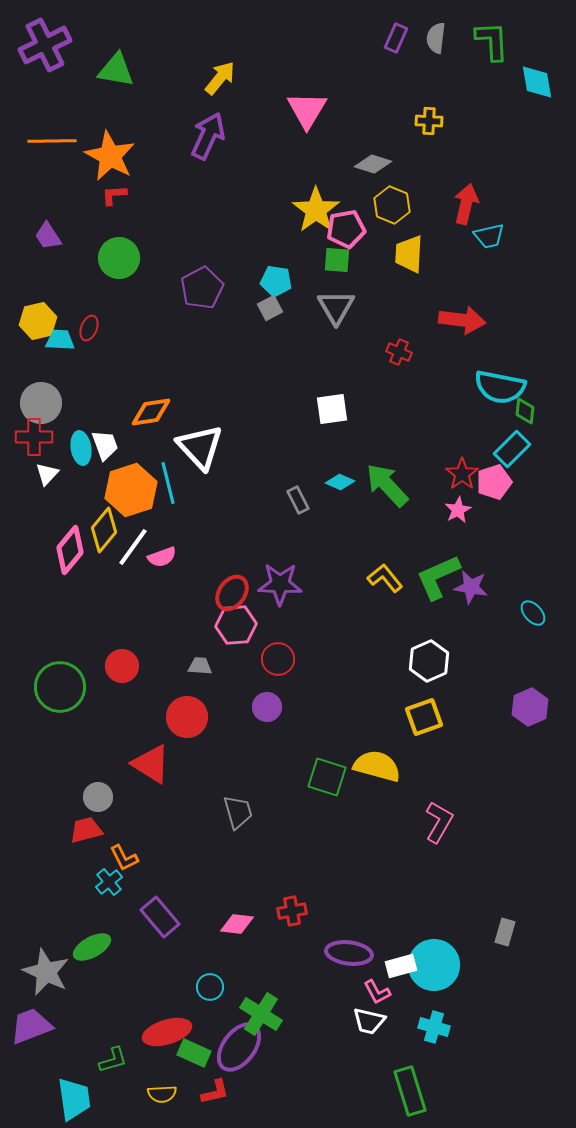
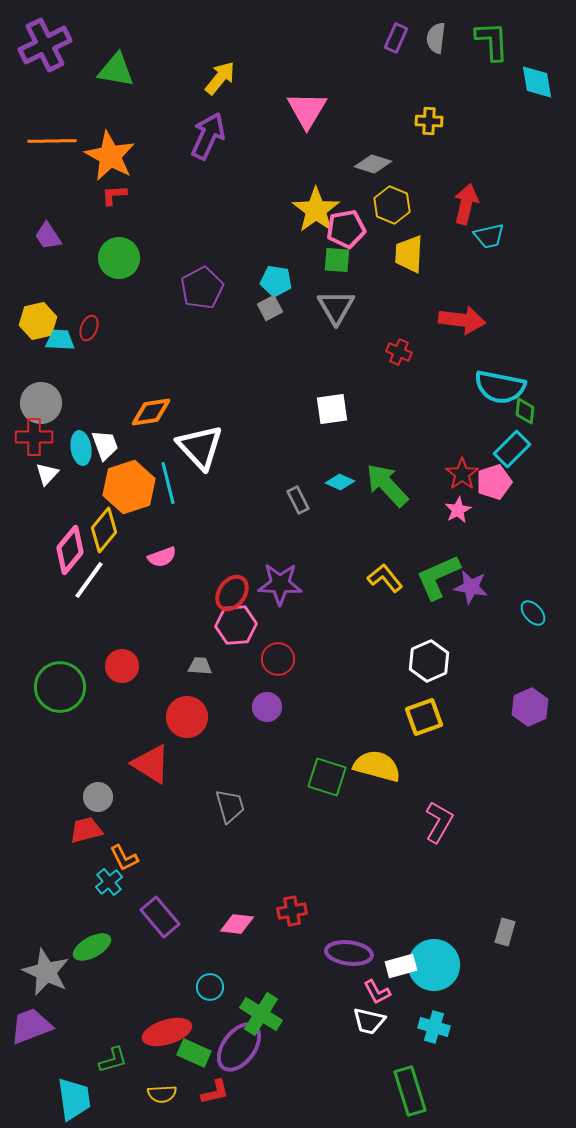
orange hexagon at (131, 490): moved 2 px left, 3 px up
white line at (133, 547): moved 44 px left, 33 px down
gray trapezoid at (238, 812): moved 8 px left, 6 px up
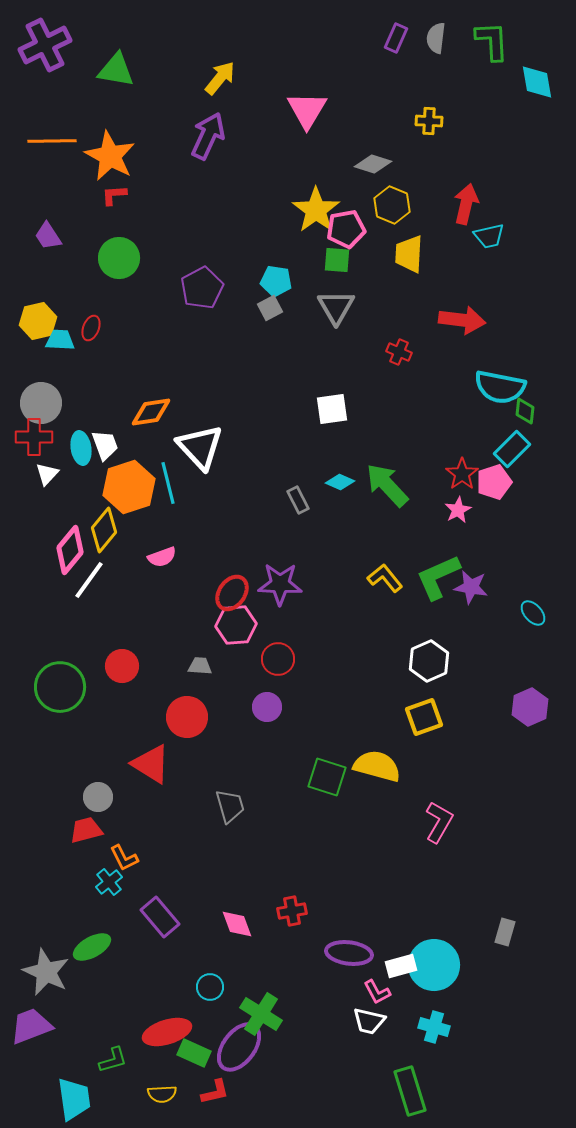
red ellipse at (89, 328): moved 2 px right
pink diamond at (237, 924): rotated 64 degrees clockwise
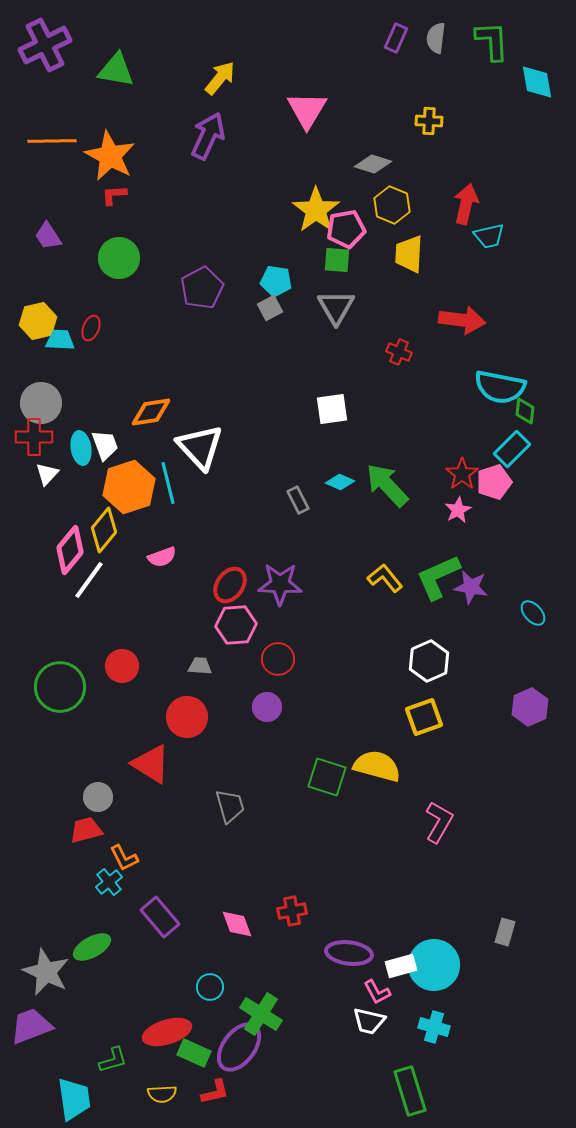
red ellipse at (232, 593): moved 2 px left, 8 px up
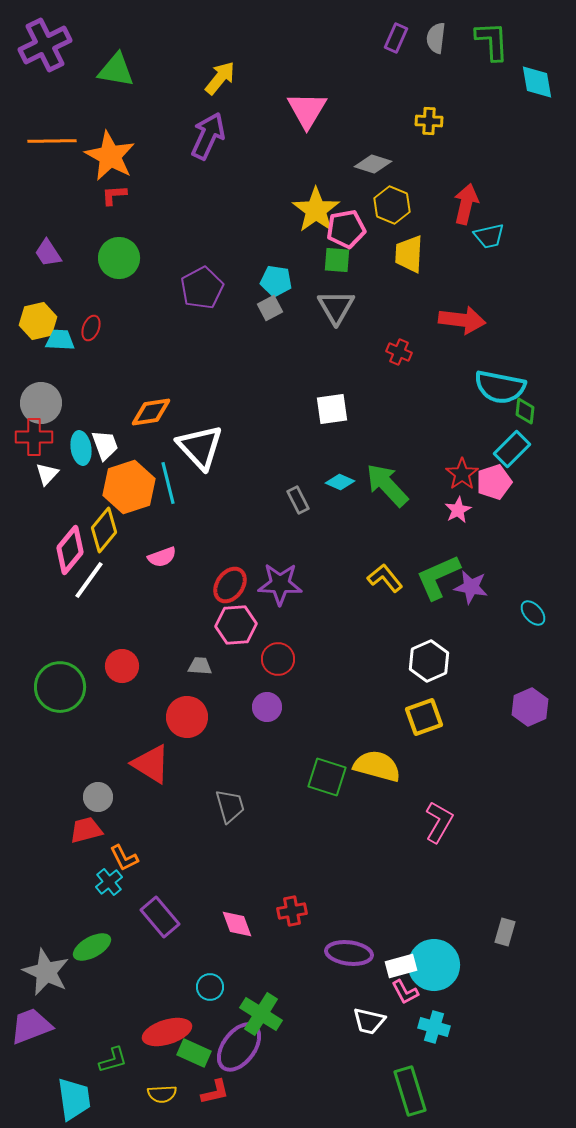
purple trapezoid at (48, 236): moved 17 px down
pink L-shape at (377, 992): moved 28 px right
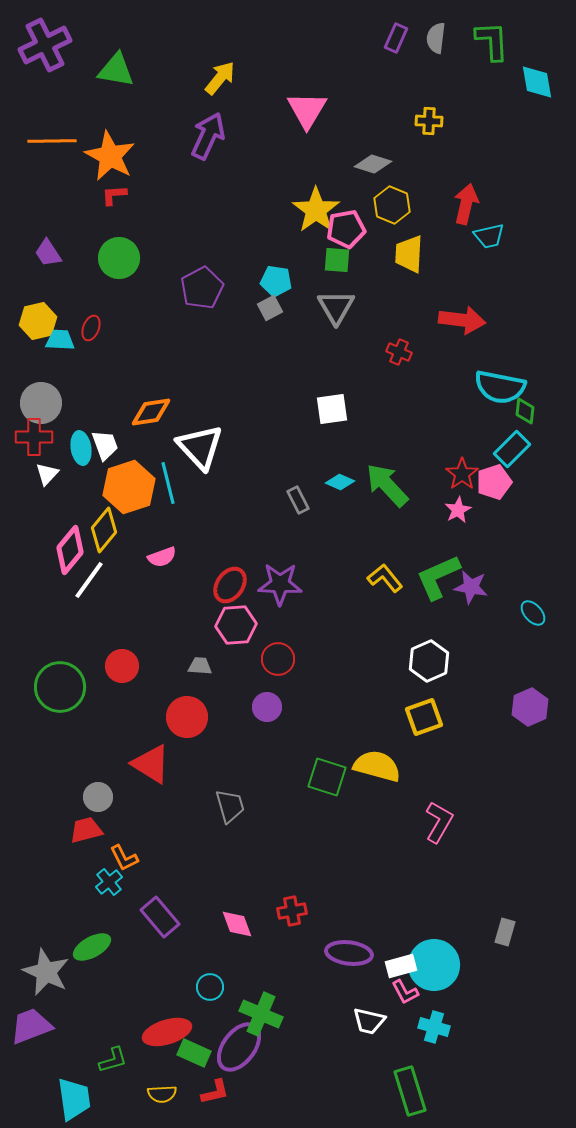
green cross at (261, 1014): rotated 9 degrees counterclockwise
